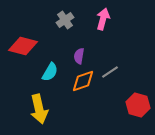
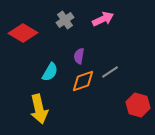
pink arrow: rotated 50 degrees clockwise
red diamond: moved 13 px up; rotated 16 degrees clockwise
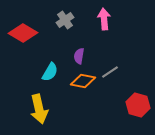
pink arrow: moved 1 px right; rotated 70 degrees counterclockwise
orange diamond: rotated 30 degrees clockwise
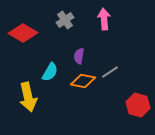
yellow arrow: moved 11 px left, 12 px up
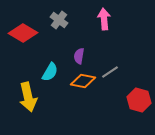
gray cross: moved 6 px left; rotated 18 degrees counterclockwise
red hexagon: moved 1 px right, 5 px up
